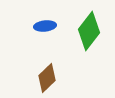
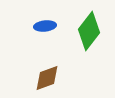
brown diamond: rotated 24 degrees clockwise
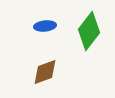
brown diamond: moved 2 px left, 6 px up
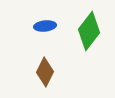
brown diamond: rotated 44 degrees counterclockwise
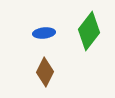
blue ellipse: moved 1 px left, 7 px down
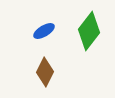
blue ellipse: moved 2 px up; rotated 25 degrees counterclockwise
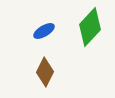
green diamond: moved 1 px right, 4 px up; rotated 6 degrees clockwise
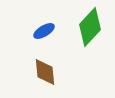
brown diamond: rotated 32 degrees counterclockwise
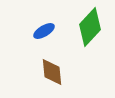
brown diamond: moved 7 px right
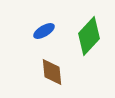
green diamond: moved 1 px left, 9 px down
